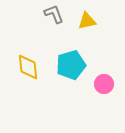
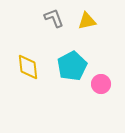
gray L-shape: moved 4 px down
cyan pentagon: moved 1 px right, 1 px down; rotated 12 degrees counterclockwise
pink circle: moved 3 px left
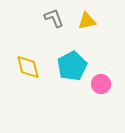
yellow diamond: rotated 8 degrees counterclockwise
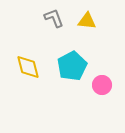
yellow triangle: rotated 18 degrees clockwise
pink circle: moved 1 px right, 1 px down
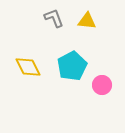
yellow diamond: rotated 12 degrees counterclockwise
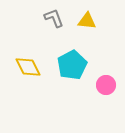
cyan pentagon: moved 1 px up
pink circle: moved 4 px right
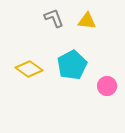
yellow diamond: moved 1 px right, 2 px down; rotated 28 degrees counterclockwise
pink circle: moved 1 px right, 1 px down
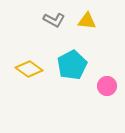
gray L-shape: moved 2 px down; rotated 140 degrees clockwise
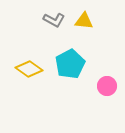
yellow triangle: moved 3 px left
cyan pentagon: moved 2 px left, 1 px up
